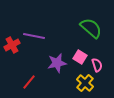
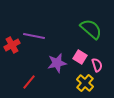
green semicircle: moved 1 px down
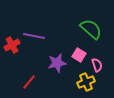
pink square: moved 1 px left, 2 px up
yellow cross: moved 1 px right, 1 px up; rotated 24 degrees clockwise
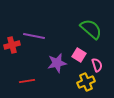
red cross: rotated 14 degrees clockwise
red line: moved 2 px left, 1 px up; rotated 42 degrees clockwise
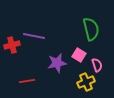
green semicircle: rotated 35 degrees clockwise
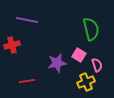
purple line: moved 7 px left, 16 px up
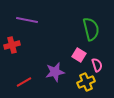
purple star: moved 2 px left, 9 px down
red line: moved 3 px left, 1 px down; rotated 21 degrees counterclockwise
